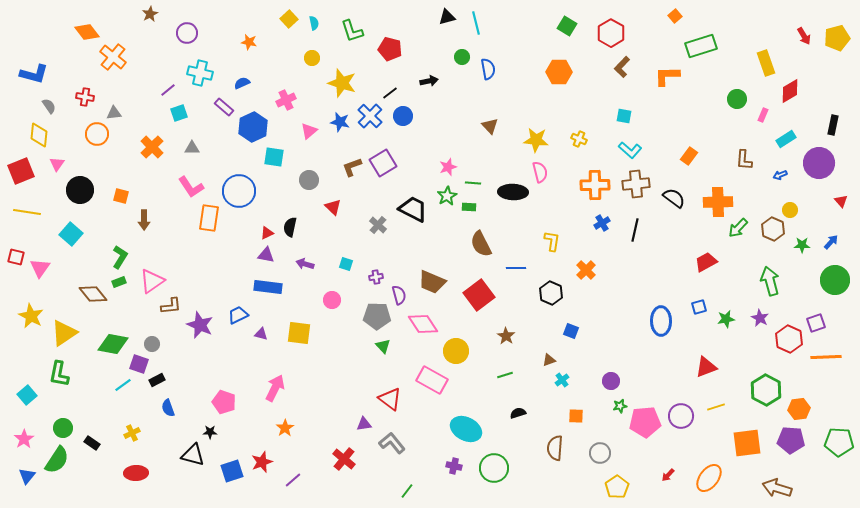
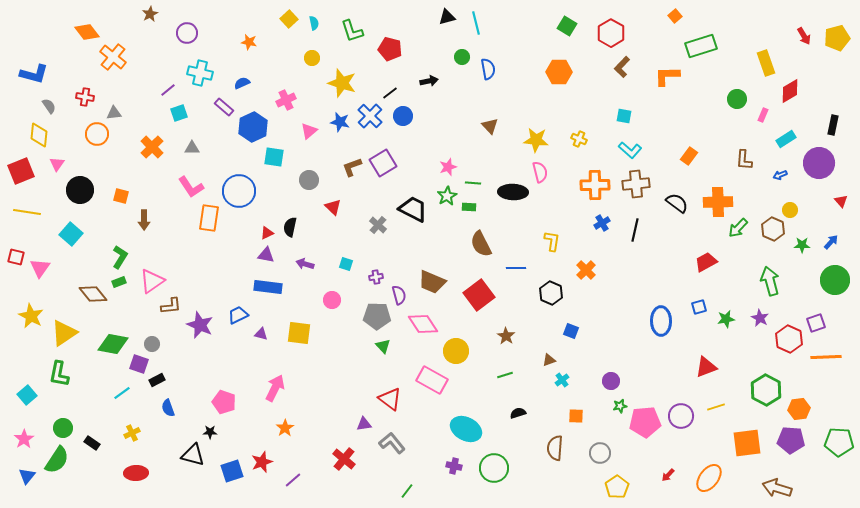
black semicircle at (674, 198): moved 3 px right, 5 px down
cyan line at (123, 385): moved 1 px left, 8 px down
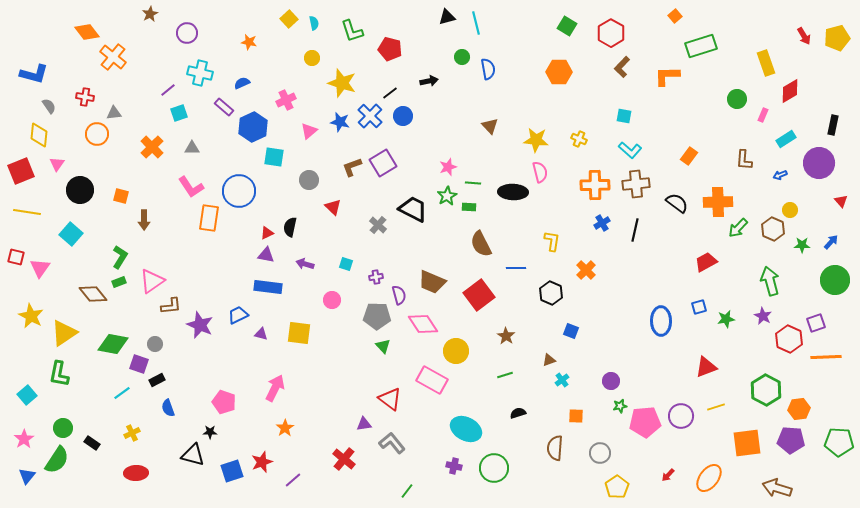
purple star at (760, 318): moved 3 px right, 2 px up
gray circle at (152, 344): moved 3 px right
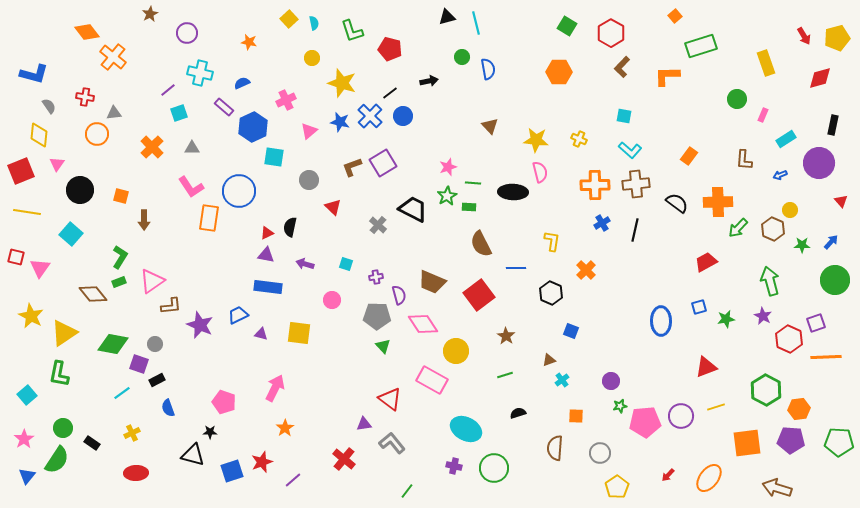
red diamond at (790, 91): moved 30 px right, 13 px up; rotated 15 degrees clockwise
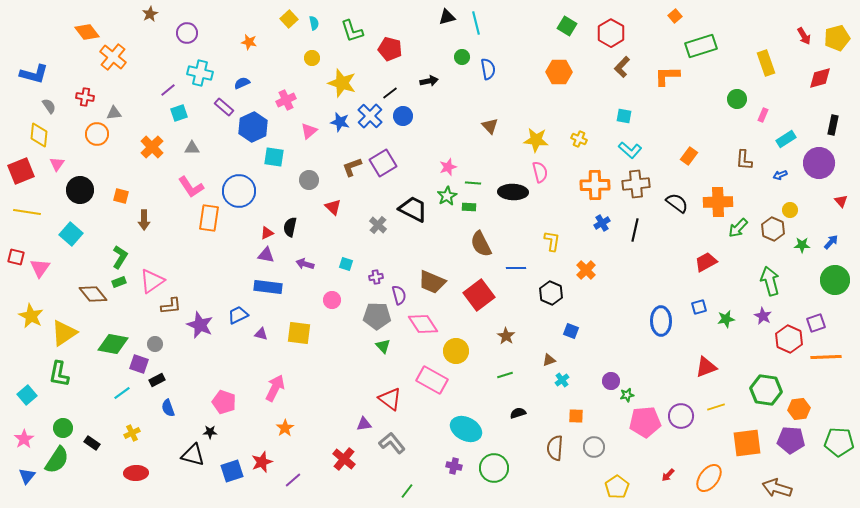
green hexagon at (766, 390): rotated 20 degrees counterclockwise
green star at (620, 406): moved 7 px right, 11 px up
gray circle at (600, 453): moved 6 px left, 6 px up
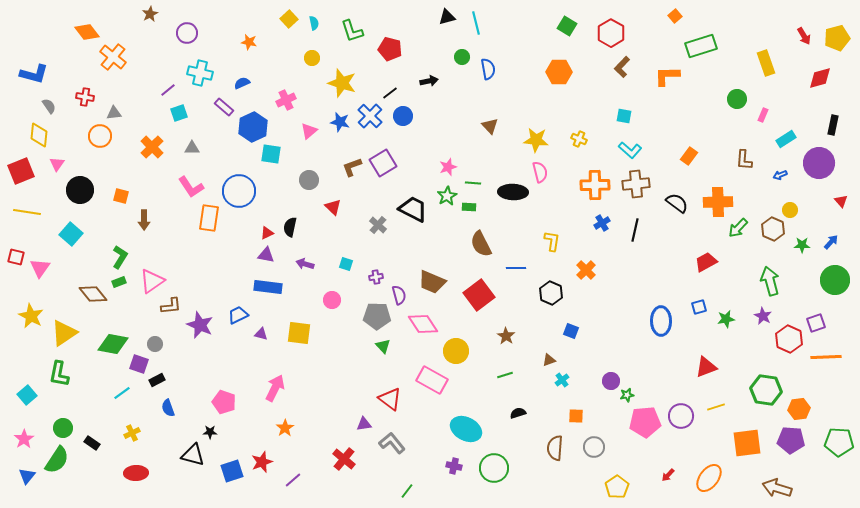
orange circle at (97, 134): moved 3 px right, 2 px down
cyan square at (274, 157): moved 3 px left, 3 px up
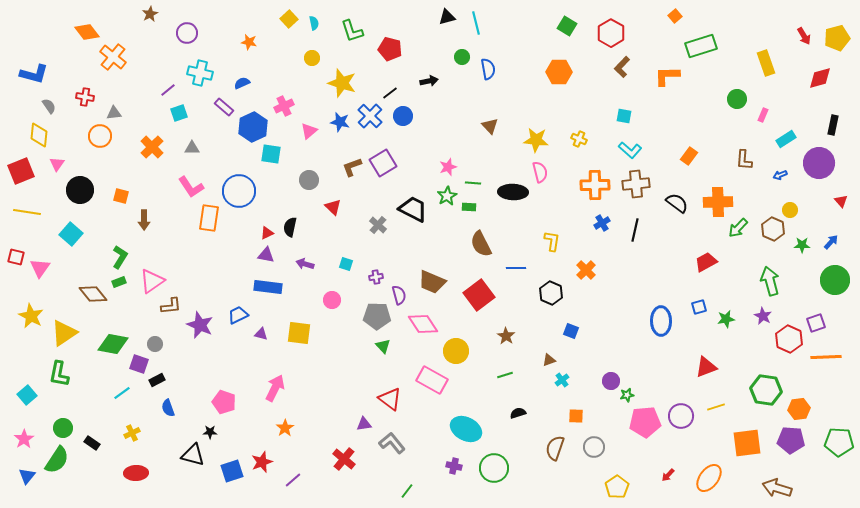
pink cross at (286, 100): moved 2 px left, 6 px down
brown semicircle at (555, 448): rotated 15 degrees clockwise
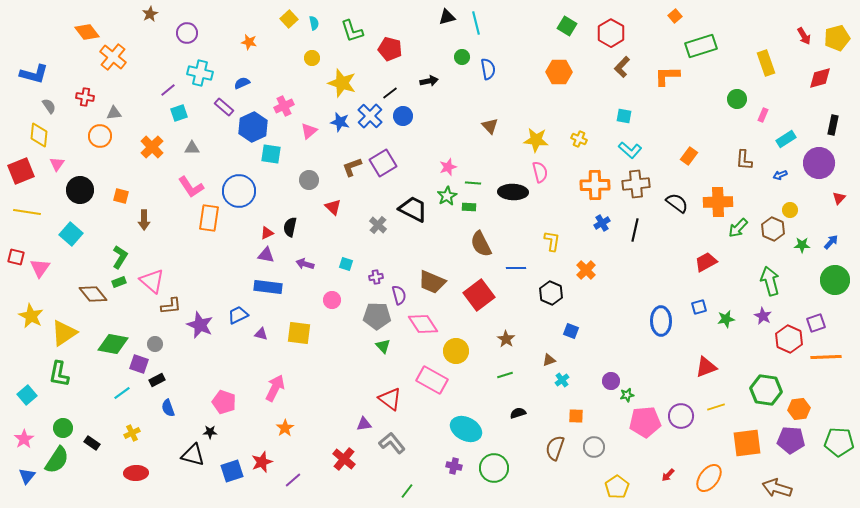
red triangle at (841, 201): moved 2 px left, 3 px up; rotated 24 degrees clockwise
pink triangle at (152, 281): rotated 44 degrees counterclockwise
brown star at (506, 336): moved 3 px down
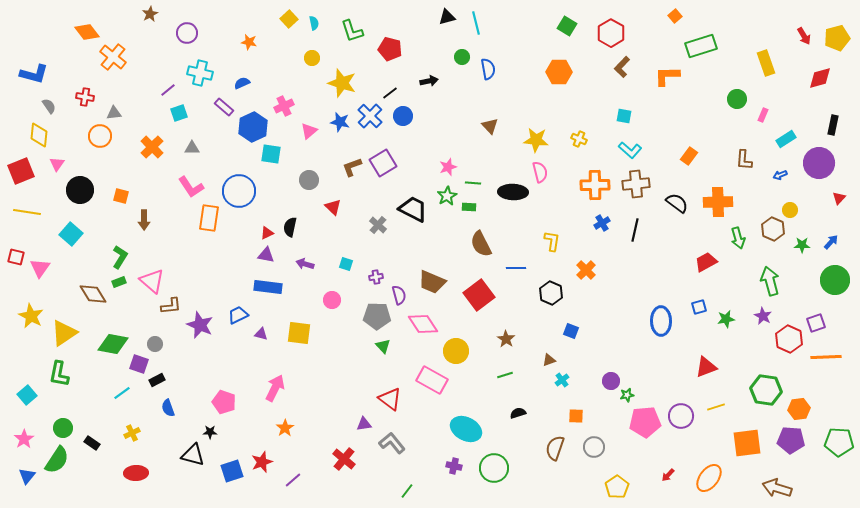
green arrow at (738, 228): moved 10 px down; rotated 60 degrees counterclockwise
brown diamond at (93, 294): rotated 8 degrees clockwise
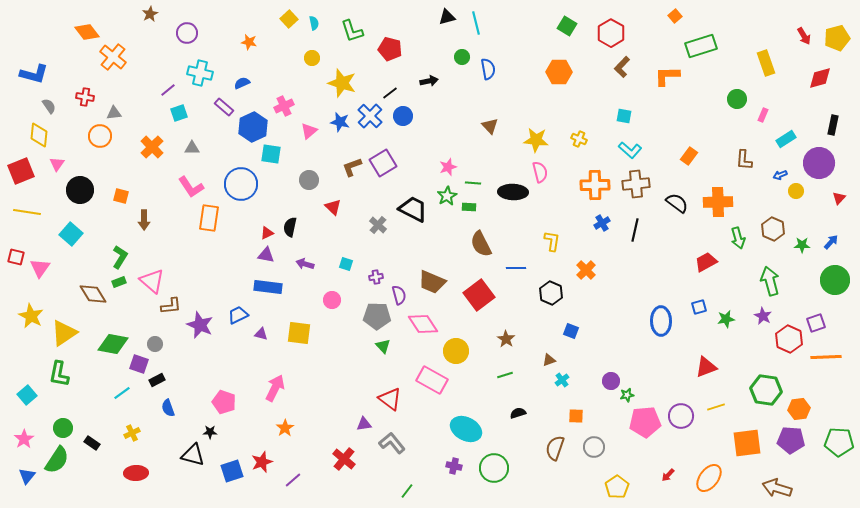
blue circle at (239, 191): moved 2 px right, 7 px up
yellow circle at (790, 210): moved 6 px right, 19 px up
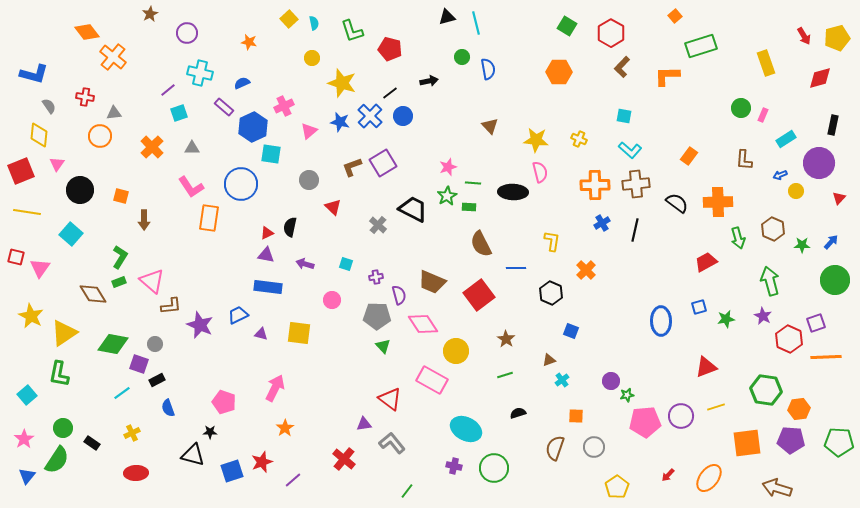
green circle at (737, 99): moved 4 px right, 9 px down
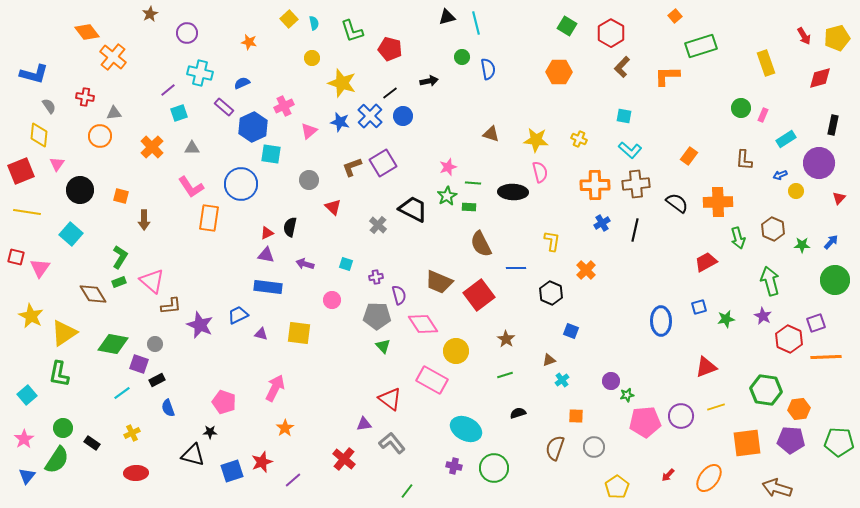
brown triangle at (490, 126): moved 1 px right, 8 px down; rotated 30 degrees counterclockwise
brown trapezoid at (432, 282): moved 7 px right
